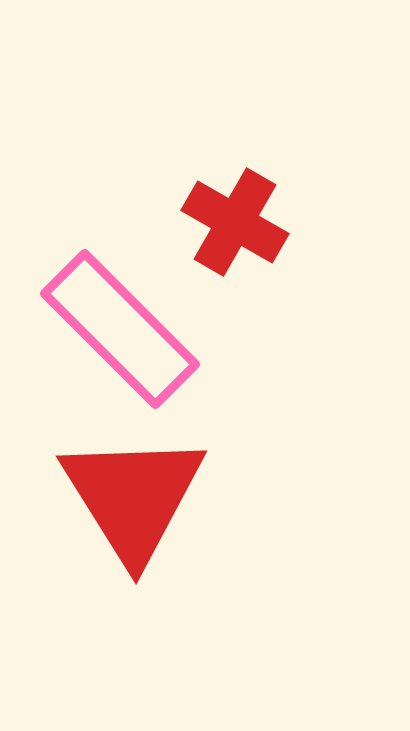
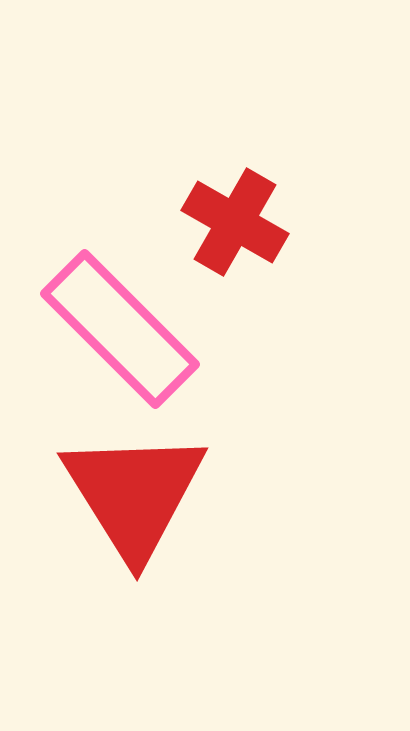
red triangle: moved 1 px right, 3 px up
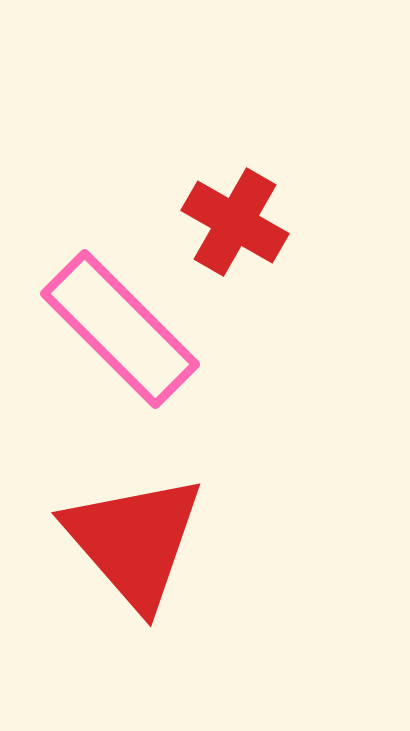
red triangle: moved 47 px down; rotated 9 degrees counterclockwise
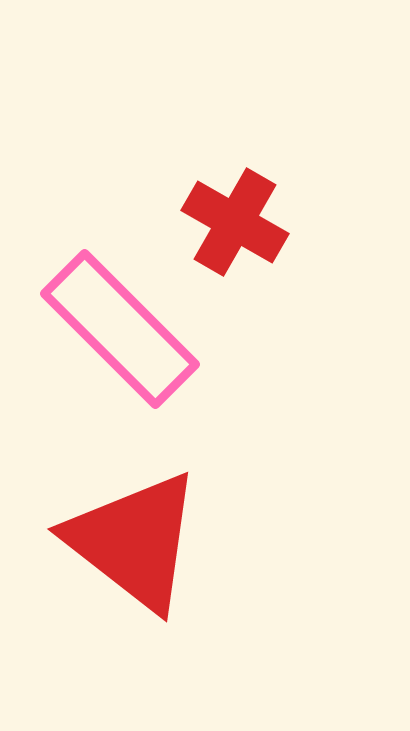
red triangle: rotated 11 degrees counterclockwise
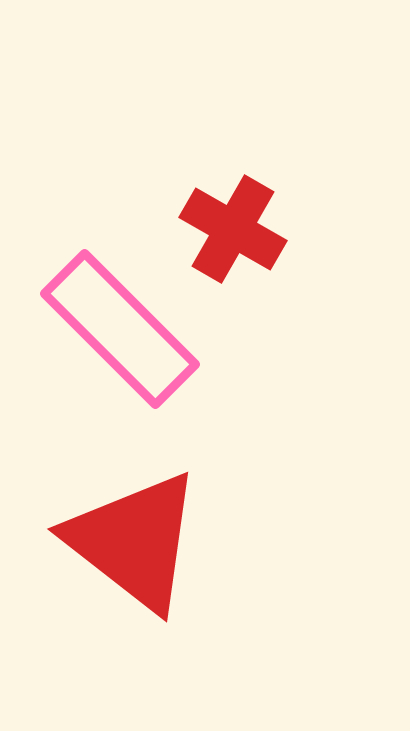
red cross: moved 2 px left, 7 px down
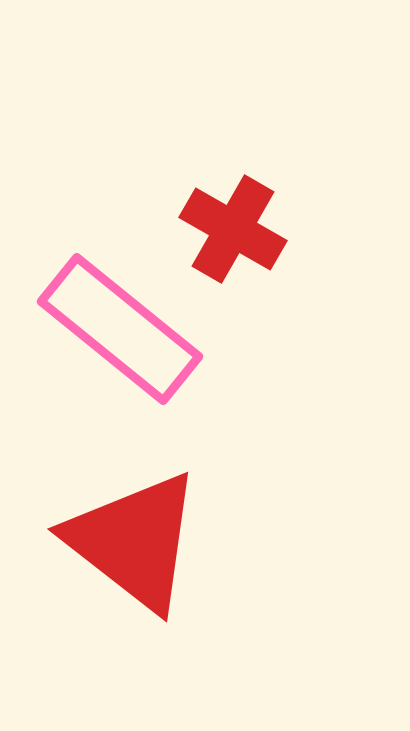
pink rectangle: rotated 6 degrees counterclockwise
